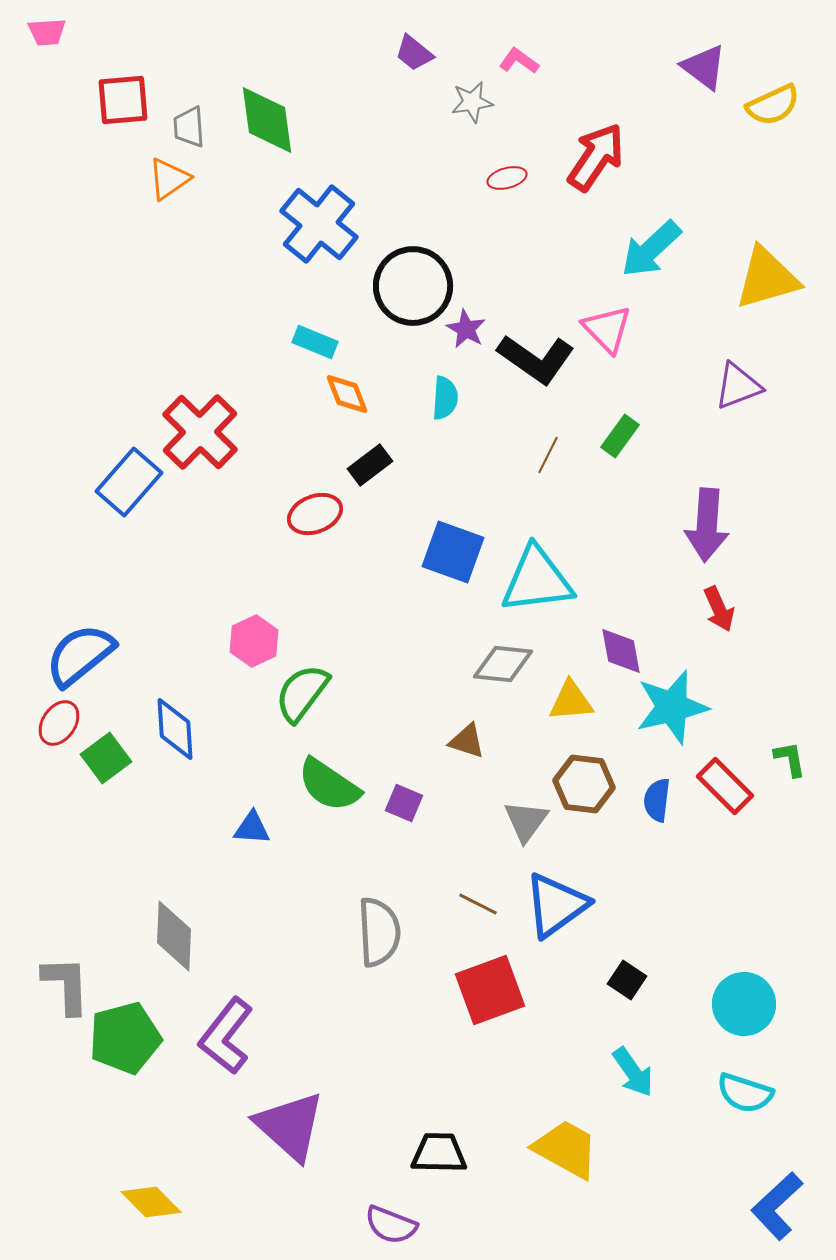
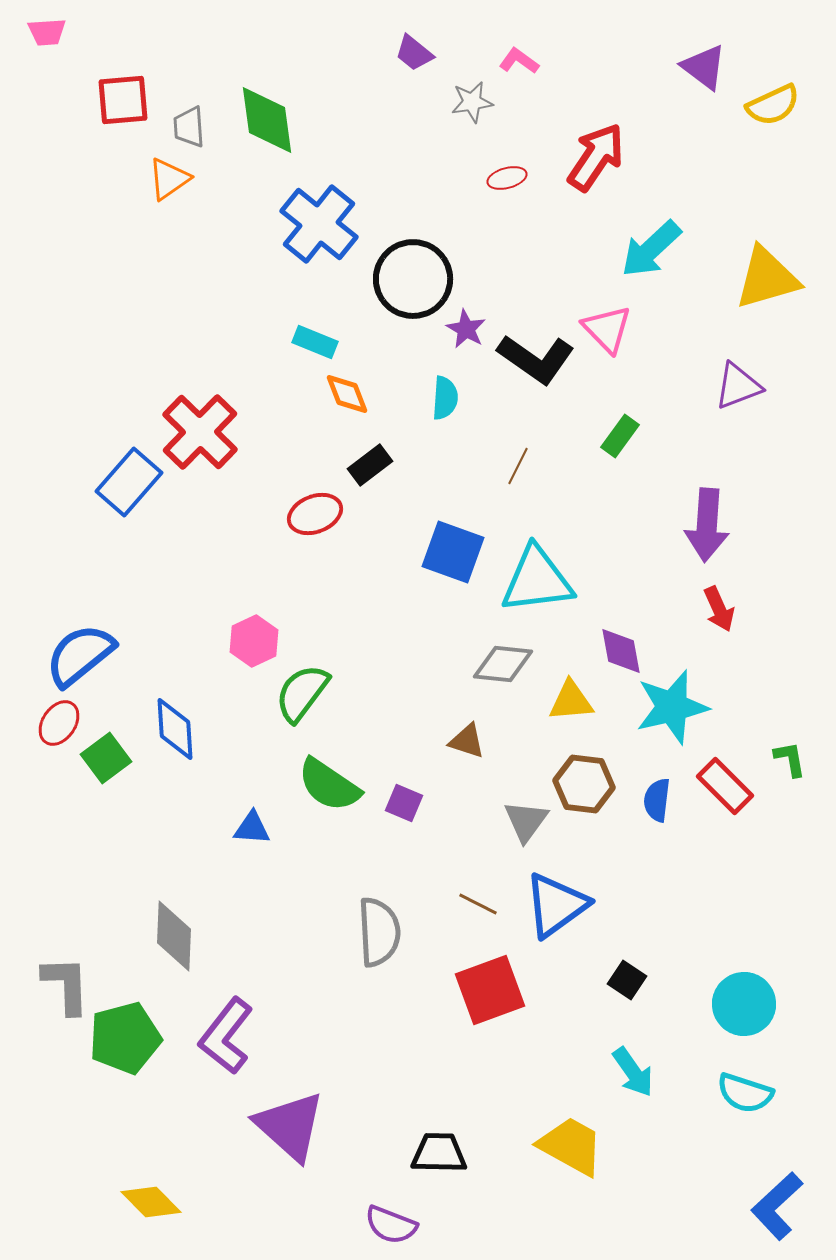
black circle at (413, 286): moved 7 px up
brown line at (548, 455): moved 30 px left, 11 px down
yellow trapezoid at (566, 1149): moved 5 px right, 3 px up
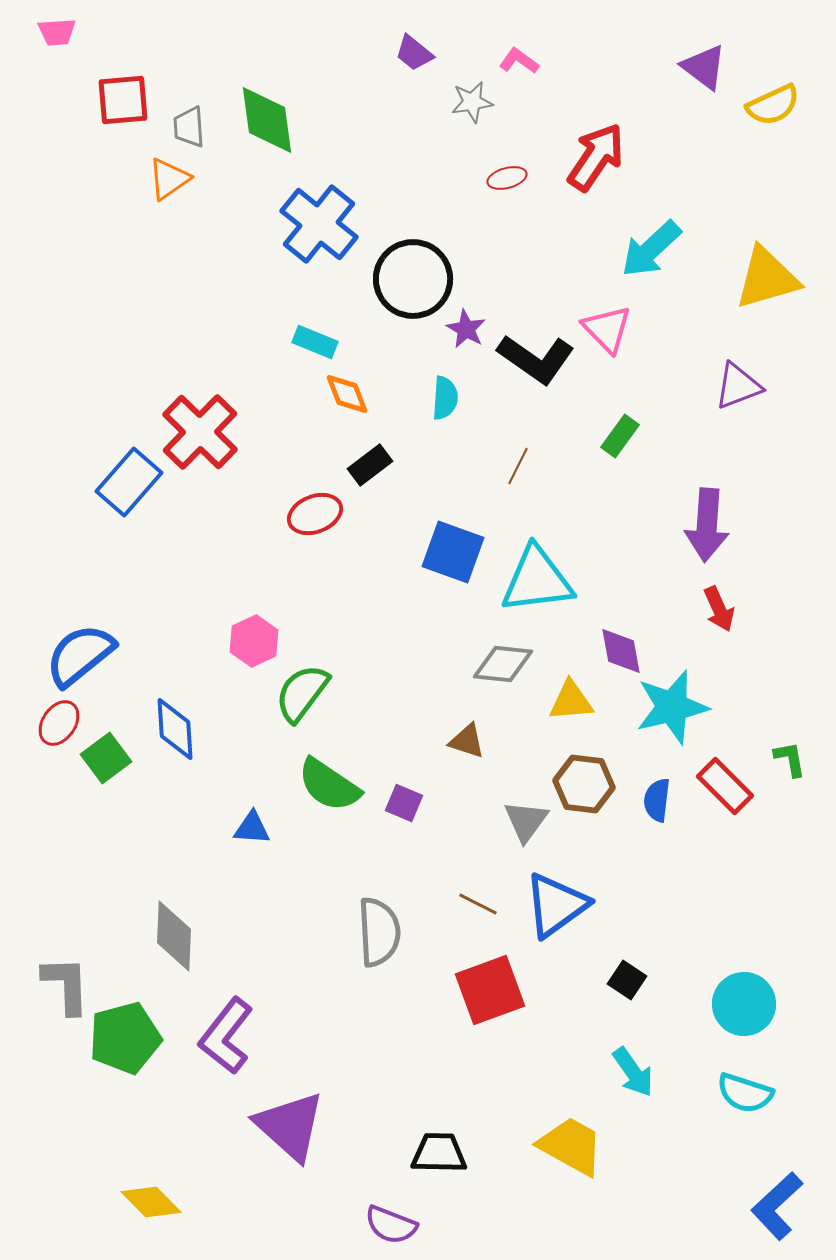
pink trapezoid at (47, 32): moved 10 px right
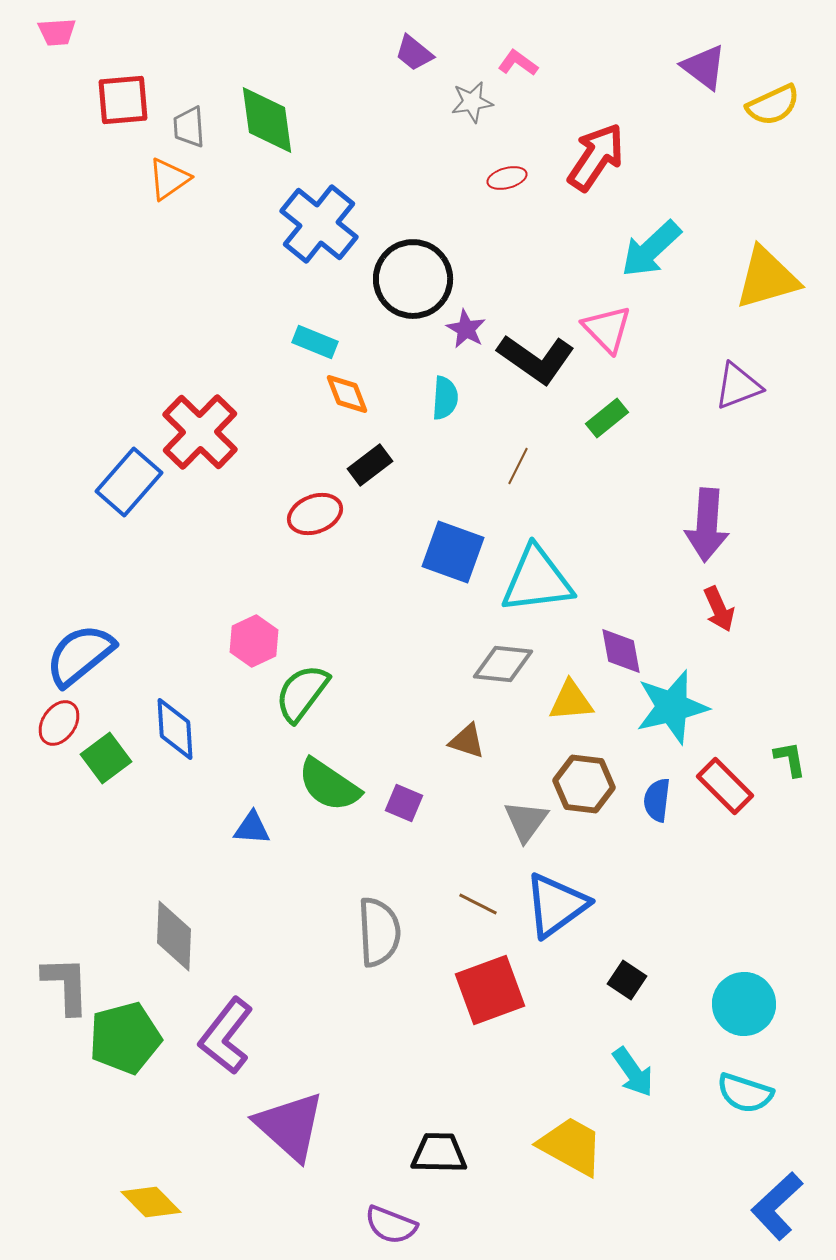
pink L-shape at (519, 61): moved 1 px left, 2 px down
green rectangle at (620, 436): moved 13 px left, 18 px up; rotated 15 degrees clockwise
